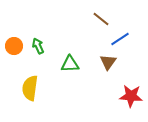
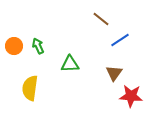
blue line: moved 1 px down
brown triangle: moved 6 px right, 11 px down
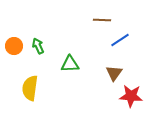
brown line: moved 1 px right, 1 px down; rotated 36 degrees counterclockwise
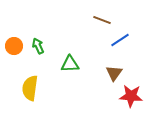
brown line: rotated 18 degrees clockwise
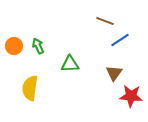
brown line: moved 3 px right, 1 px down
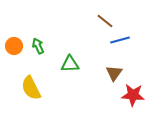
brown line: rotated 18 degrees clockwise
blue line: rotated 18 degrees clockwise
yellow semicircle: moved 1 px right; rotated 35 degrees counterclockwise
red star: moved 2 px right, 1 px up
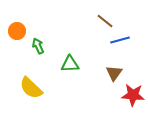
orange circle: moved 3 px right, 15 px up
yellow semicircle: rotated 20 degrees counterclockwise
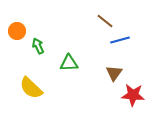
green triangle: moved 1 px left, 1 px up
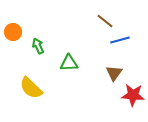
orange circle: moved 4 px left, 1 px down
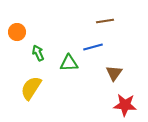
brown line: rotated 48 degrees counterclockwise
orange circle: moved 4 px right
blue line: moved 27 px left, 7 px down
green arrow: moved 7 px down
yellow semicircle: rotated 80 degrees clockwise
red star: moved 8 px left, 10 px down
